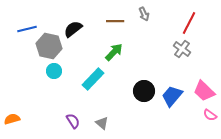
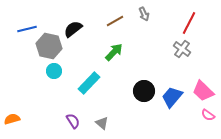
brown line: rotated 30 degrees counterclockwise
cyan rectangle: moved 4 px left, 4 px down
pink trapezoid: moved 1 px left
blue trapezoid: moved 1 px down
pink semicircle: moved 2 px left
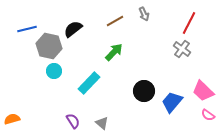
blue trapezoid: moved 5 px down
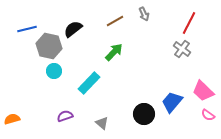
black circle: moved 23 px down
purple semicircle: moved 8 px left, 5 px up; rotated 77 degrees counterclockwise
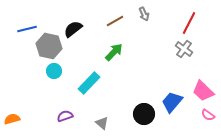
gray cross: moved 2 px right
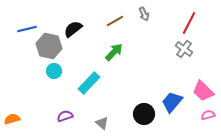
pink semicircle: rotated 128 degrees clockwise
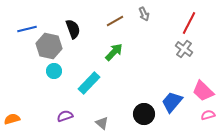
black semicircle: rotated 108 degrees clockwise
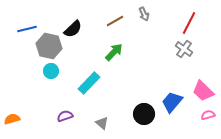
black semicircle: rotated 66 degrees clockwise
cyan circle: moved 3 px left
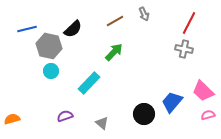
gray cross: rotated 24 degrees counterclockwise
